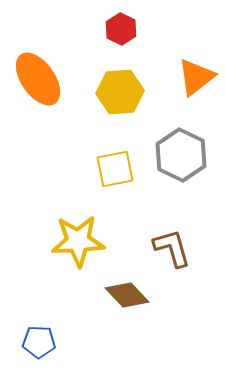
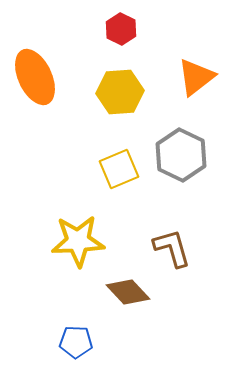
orange ellipse: moved 3 px left, 2 px up; rotated 10 degrees clockwise
yellow square: moved 4 px right; rotated 12 degrees counterclockwise
brown diamond: moved 1 px right, 3 px up
blue pentagon: moved 37 px right
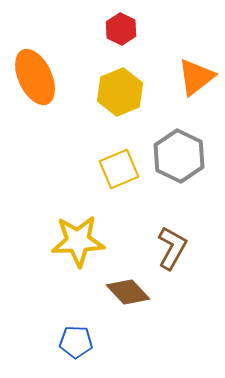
yellow hexagon: rotated 18 degrees counterclockwise
gray hexagon: moved 2 px left, 1 px down
brown L-shape: rotated 45 degrees clockwise
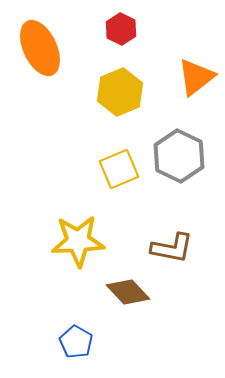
orange ellipse: moved 5 px right, 29 px up
brown L-shape: rotated 72 degrees clockwise
blue pentagon: rotated 28 degrees clockwise
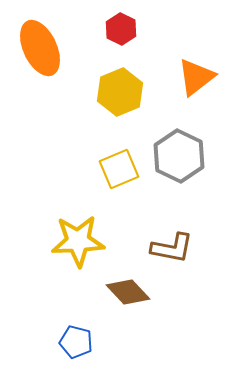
blue pentagon: rotated 16 degrees counterclockwise
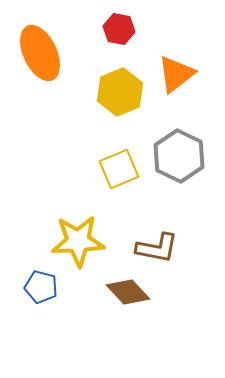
red hexagon: moved 2 px left; rotated 16 degrees counterclockwise
orange ellipse: moved 5 px down
orange triangle: moved 20 px left, 3 px up
brown L-shape: moved 15 px left
blue pentagon: moved 35 px left, 55 px up
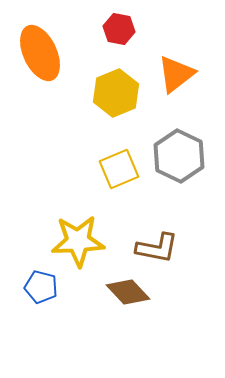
yellow hexagon: moved 4 px left, 1 px down
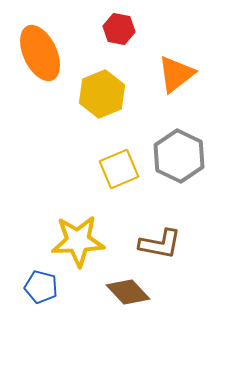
yellow hexagon: moved 14 px left, 1 px down
brown L-shape: moved 3 px right, 4 px up
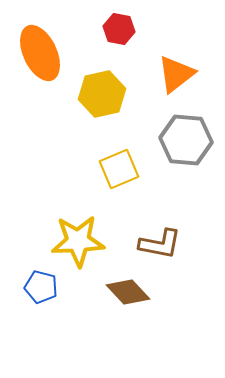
yellow hexagon: rotated 9 degrees clockwise
gray hexagon: moved 7 px right, 16 px up; rotated 21 degrees counterclockwise
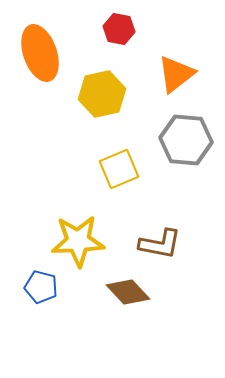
orange ellipse: rotated 6 degrees clockwise
